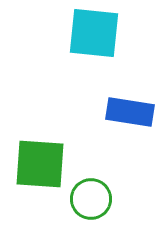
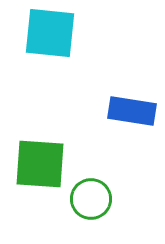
cyan square: moved 44 px left
blue rectangle: moved 2 px right, 1 px up
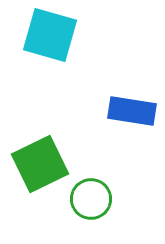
cyan square: moved 2 px down; rotated 10 degrees clockwise
green square: rotated 30 degrees counterclockwise
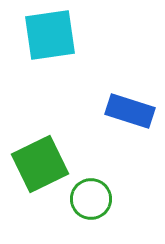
cyan square: rotated 24 degrees counterclockwise
blue rectangle: moved 2 px left; rotated 9 degrees clockwise
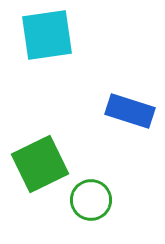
cyan square: moved 3 px left
green circle: moved 1 px down
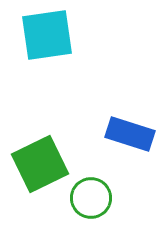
blue rectangle: moved 23 px down
green circle: moved 2 px up
